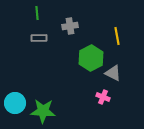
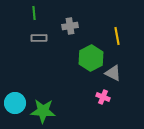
green line: moved 3 px left
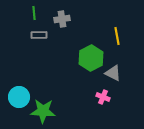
gray cross: moved 8 px left, 7 px up
gray rectangle: moved 3 px up
cyan circle: moved 4 px right, 6 px up
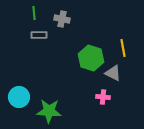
gray cross: rotated 21 degrees clockwise
yellow line: moved 6 px right, 12 px down
green hexagon: rotated 15 degrees counterclockwise
pink cross: rotated 16 degrees counterclockwise
green star: moved 6 px right
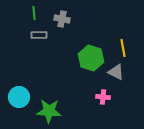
gray triangle: moved 3 px right, 1 px up
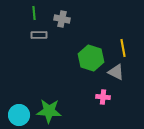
cyan circle: moved 18 px down
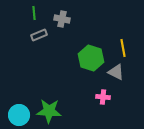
gray rectangle: rotated 21 degrees counterclockwise
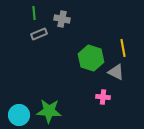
gray rectangle: moved 1 px up
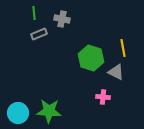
cyan circle: moved 1 px left, 2 px up
